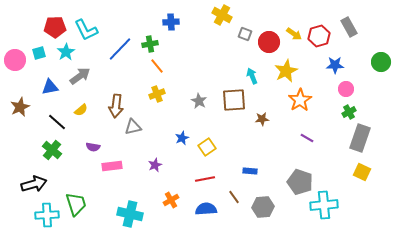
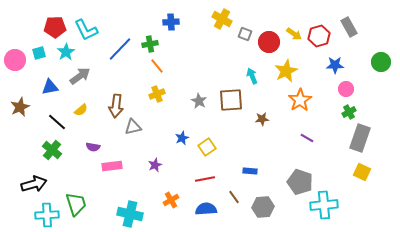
yellow cross at (222, 15): moved 4 px down
brown square at (234, 100): moved 3 px left
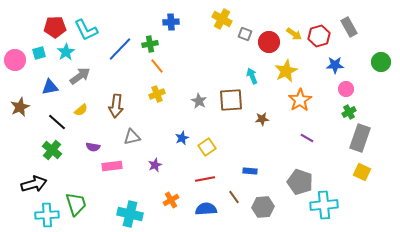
gray triangle at (133, 127): moved 1 px left, 10 px down
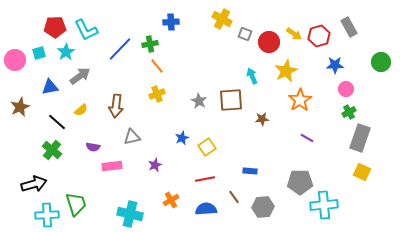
gray pentagon at (300, 182): rotated 20 degrees counterclockwise
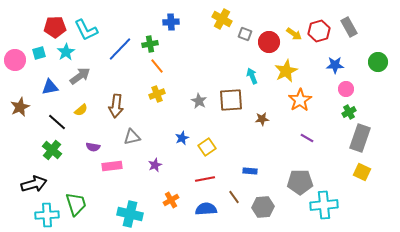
red hexagon at (319, 36): moved 5 px up
green circle at (381, 62): moved 3 px left
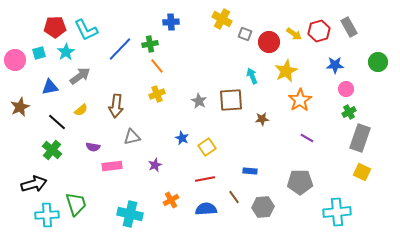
blue star at (182, 138): rotated 24 degrees counterclockwise
cyan cross at (324, 205): moved 13 px right, 7 px down
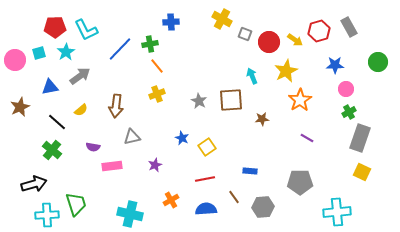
yellow arrow at (294, 34): moved 1 px right, 6 px down
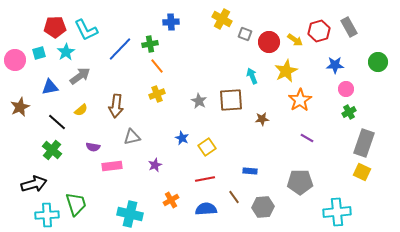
gray rectangle at (360, 138): moved 4 px right, 5 px down
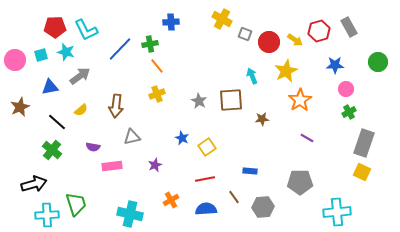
cyan star at (66, 52): rotated 24 degrees counterclockwise
cyan square at (39, 53): moved 2 px right, 2 px down
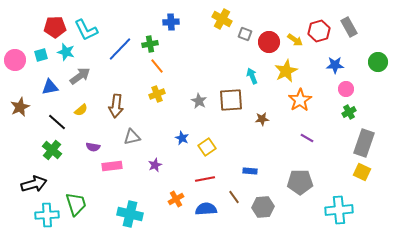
orange cross at (171, 200): moved 5 px right, 1 px up
cyan cross at (337, 212): moved 2 px right, 2 px up
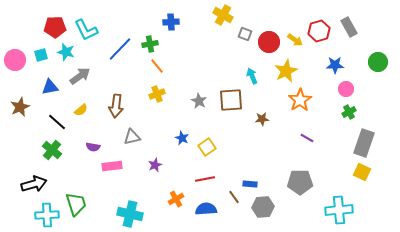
yellow cross at (222, 19): moved 1 px right, 4 px up
blue rectangle at (250, 171): moved 13 px down
